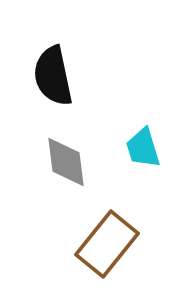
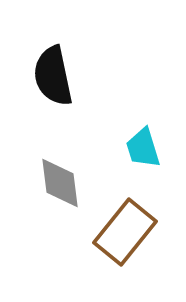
gray diamond: moved 6 px left, 21 px down
brown rectangle: moved 18 px right, 12 px up
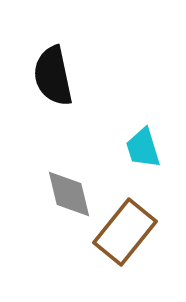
gray diamond: moved 9 px right, 11 px down; rotated 6 degrees counterclockwise
